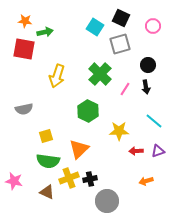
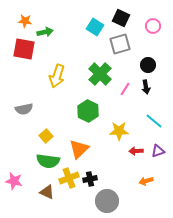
yellow square: rotated 24 degrees counterclockwise
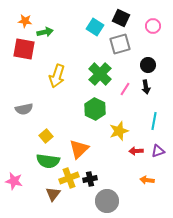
green hexagon: moved 7 px right, 2 px up
cyan line: rotated 60 degrees clockwise
yellow star: rotated 18 degrees counterclockwise
orange arrow: moved 1 px right, 1 px up; rotated 24 degrees clockwise
brown triangle: moved 6 px right, 2 px down; rotated 42 degrees clockwise
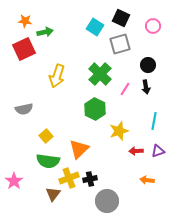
red square: rotated 35 degrees counterclockwise
pink star: rotated 24 degrees clockwise
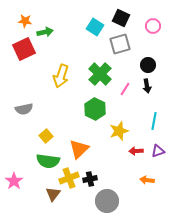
yellow arrow: moved 4 px right
black arrow: moved 1 px right, 1 px up
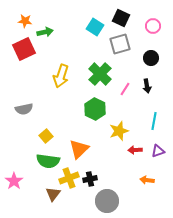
black circle: moved 3 px right, 7 px up
red arrow: moved 1 px left, 1 px up
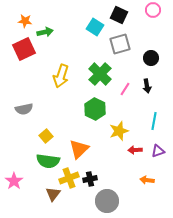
black square: moved 2 px left, 3 px up
pink circle: moved 16 px up
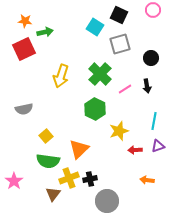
pink line: rotated 24 degrees clockwise
purple triangle: moved 5 px up
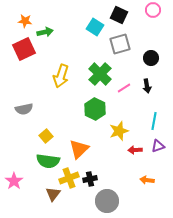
pink line: moved 1 px left, 1 px up
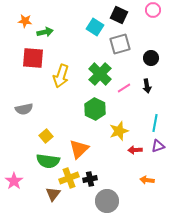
red square: moved 9 px right, 9 px down; rotated 30 degrees clockwise
cyan line: moved 1 px right, 2 px down
